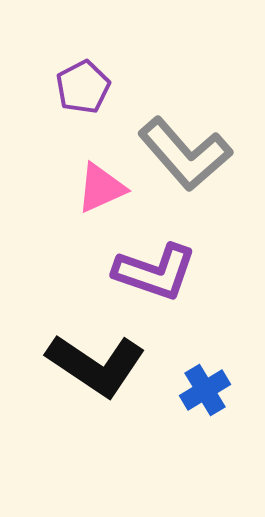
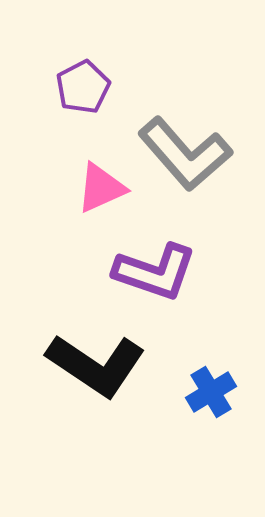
blue cross: moved 6 px right, 2 px down
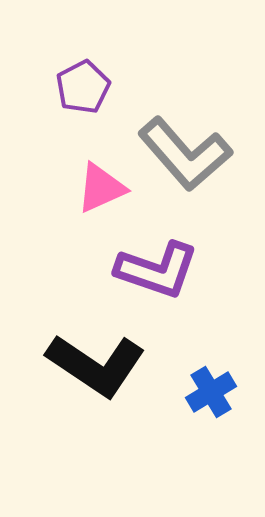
purple L-shape: moved 2 px right, 2 px up
